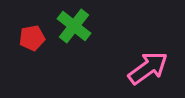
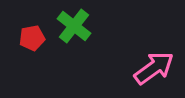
pink arrow: moved 6 px right
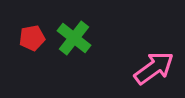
green cross: moved 12 px down
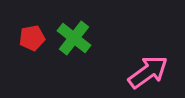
pink arrow: moved 6 px left, 4 px down
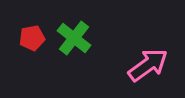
pink arrow: moved 7 px up
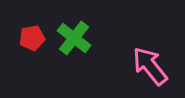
pink arrow: moved 2 px right, 1 px down; rotated 93 degrees counterclockwise
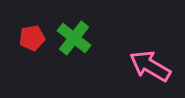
pink arrow: rotated 21 degrees counterclockwise
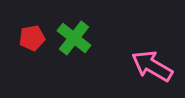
pink arrow: moved 2 px right
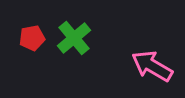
green cross: rotated 12 degrees clockwise
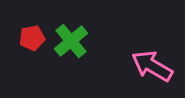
green cross: moved 3 px left, 3 px down
